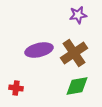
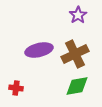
purple star: rotated 24 degrees counterclockwise
brown cross: moved 1 px right, 1 px down; rotated 8 degrees clockwise
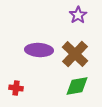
purple ellipse: rotated 16 degrees clockwise
brown cross: rotated 20 degrees counterclockwise
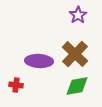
purple ellipse: moved 11 px down
red cross: moved 3 px up
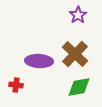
green diamond: moved 2 px right, 1 px down
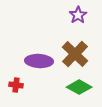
green diamond: rotated 40 degrees clockwise
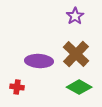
purple star: moved 3 px left, 1 px down
brown cross: moved 1 px right
red cross: moved 1 px right, 2 px down
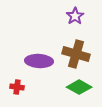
brown cross: rotated 28 degrees counterclockwise
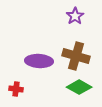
brown cross: moved 2 px down
red cross: moved 1 px left, 2 px down
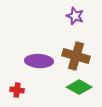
purple star: rotated 18 degrees counterclockwise
red cross: moved 1 px right, 1 px down
